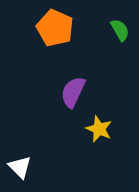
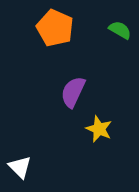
green semicircle: rotated 30 degrees counterclockwise
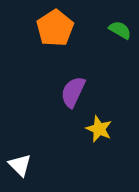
orange pentagon: rotated 15 degrees clockwise
white triangle: moved 2 px up
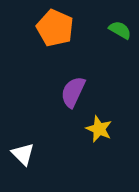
orange pentagon: rotated 15 degrees counterclockwise
white triangle: moved 3 px right, 11 px up
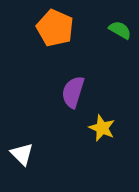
purple semicircle: rotated 8 degrees counterclockwise
yellow star: moved 3 px right, 1 px up
white triangle: moved 1 px left
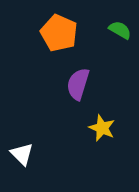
orange pentagon: moved 4 px right, 5 px down
purple semicircle: moved 5 px right, 8 px up
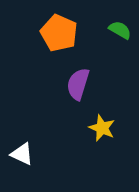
white triangle: rotated 20 degrees counterclockwise
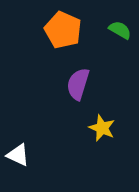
orange pentagon: moved 4 px right, 3 px up
white triangle: moved 4 px left, 1 px down
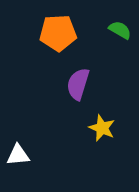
orange pentagon: moved 5 px left, 3 px down; rotated 27 degrees counterclockwise
white triangle: rotated 30 degrees counterclockwise
